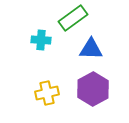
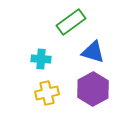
green rectangle: moved 2 px left, 4 px down
cyan cross: moved 19 px down
blue triangle: moved 2 px right, 3 px down; rotated 15 degrees clockwise
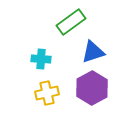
blue triangle: rotated 35 degrees counterclockwise
purple hexagon: moved 1 px left, 1 px up
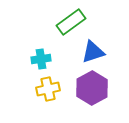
cyan cross: rotated 12 degrees counterclockwise
yellow cross: moved 1 px right, 4 px up
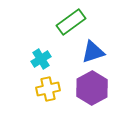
cyan cross: rotated 24 degrees counterclockwise
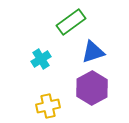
yellow cross: moved 17 px down
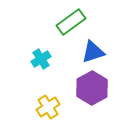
yellow cross: moved 1 px down; rotated 20 degrees counterclockwise
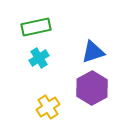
green rectangle: moved 35 px left, 5 px down; rotated 24 degrees clockwise
cyan cross: moved 2 px left, 1 px up
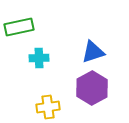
green rectangle: moved 17 px left
cyan cross: rotated 30 degrees clockwise
yellow cross: rotated 25 degrees clockwise
